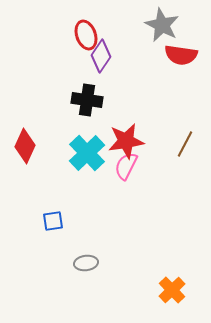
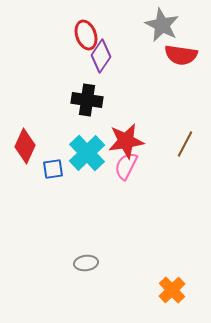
blue square: moved 52 px up
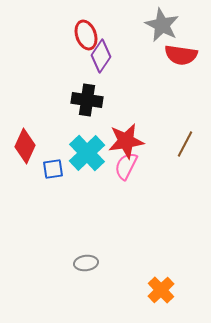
orange cross: moved 11 px left
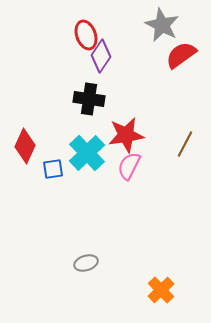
red semicircle: rotated 136 degrees clockwise
black cross: moved 2 px right, 1 px up
red star: moved 6 px up
pink semicircle: moved 3 px right
gray ellipse: rotated 10 degrees counterclockwise
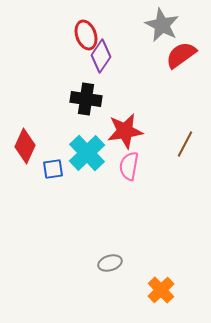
black cross: moved 3 px left
red star: moved 1 px left, 4 px up
pink semicircle: rotated 16 degrees counterclockwise
gray ellipse: moved 24 px right
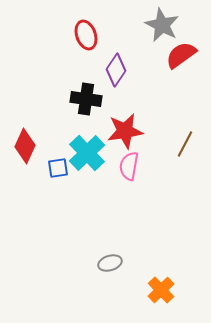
purple diamond: moved 15 px right, 14 px down
blue square: moved 5 px right, 1 px up
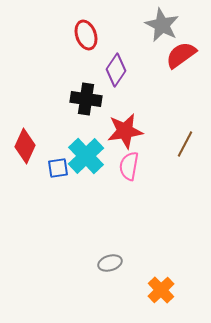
cyan cross: moved 1 px left, 3 px down
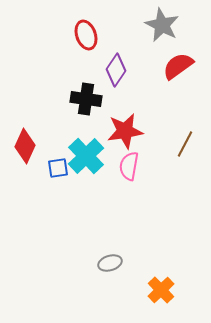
red semicircle: moved 3 px left, 11 px down
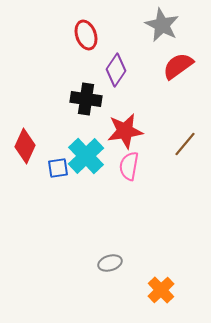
brown line: rotated 12 degrees clockwise
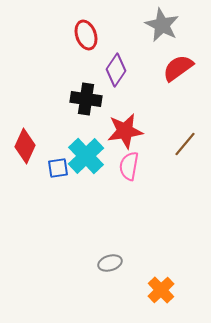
red semicircle: moved 2 px down
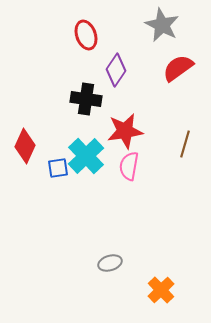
brown line: rotated 24 degrees counterclockwise
